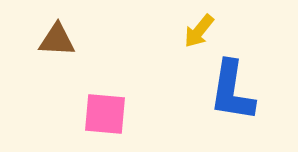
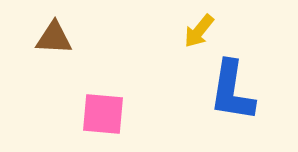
brown triangle: moved 3 px left, 2 px up
pink square: moved 2 px left
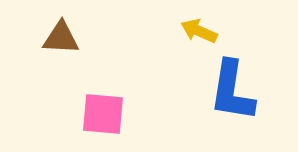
yellow arrow: rotated 75 degrees clockwise
brown triangle: moved 7 px right
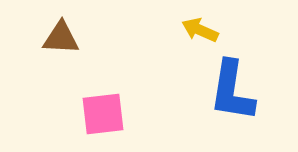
yellow arrow: moved 1 px right, 1 px up
pink square: rotated 12 degrees counterclockwise
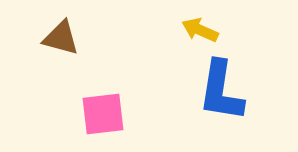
brown triangle: rotated 12 degrees clockwise
blue L-shape: moved 11 px left
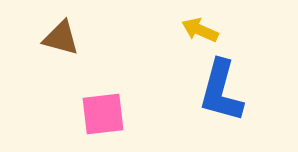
blue L-shape: rotated 6 degrees clockwise
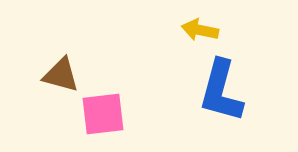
yellow arrow: rotated 12 degrees counterclockwise
brown triangle: moved 37 px down
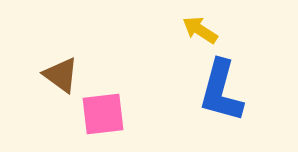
yellow arrow: rotated 21 degrees clockwise
brown triangle: rotated 21 degrees clockwise
